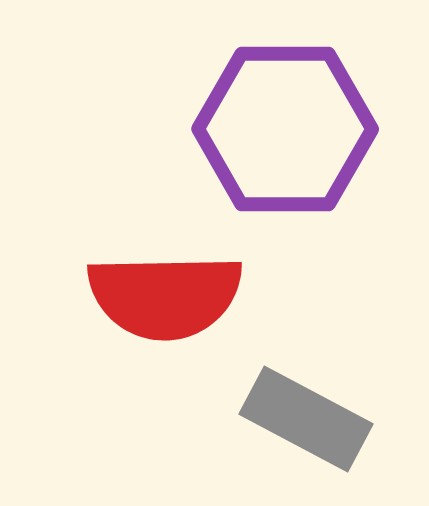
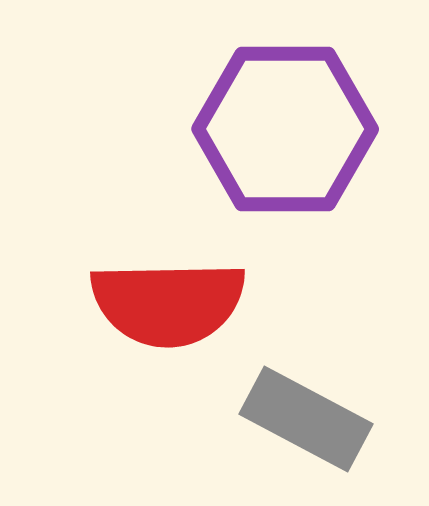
red semicircle: moved 3 px right, 7 px down
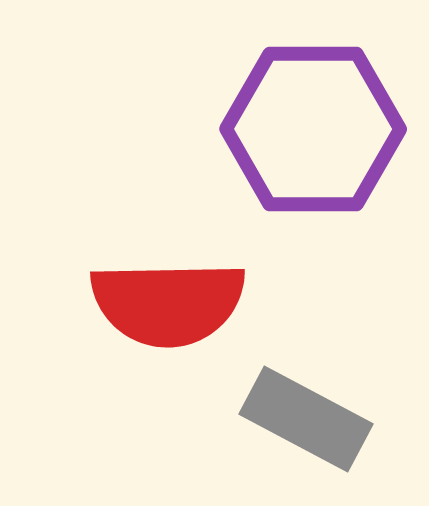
purple hexagon: moved 28 px right
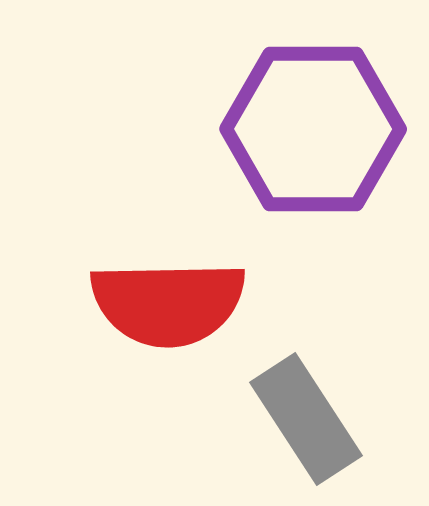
gray rectangle: rotated 29 degrees clockwise
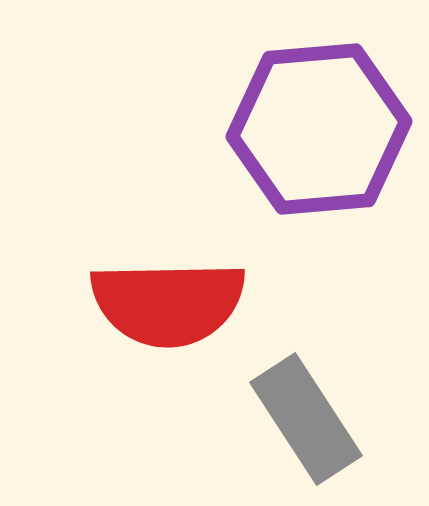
purple hexagon: moved 6 px right; rotated 5 degrees counterclockwise
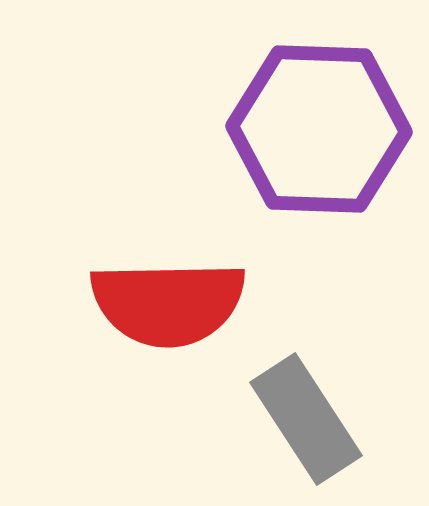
purple hexagon: rotated 7 degrees clockwise
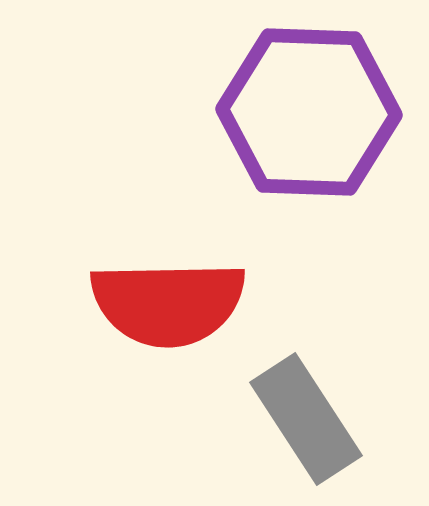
purple hexagon: moved 10 px left, 17 px up
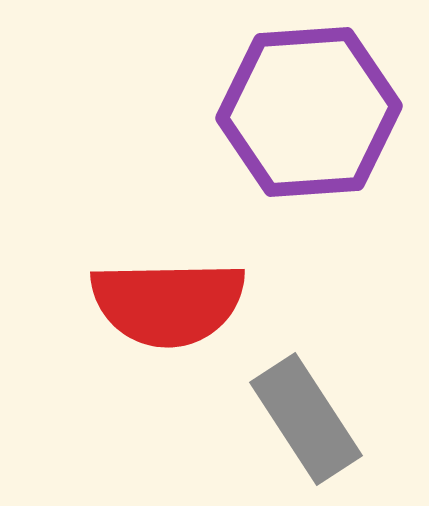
purple hexagon: rotated 6 degrees counterclockwise
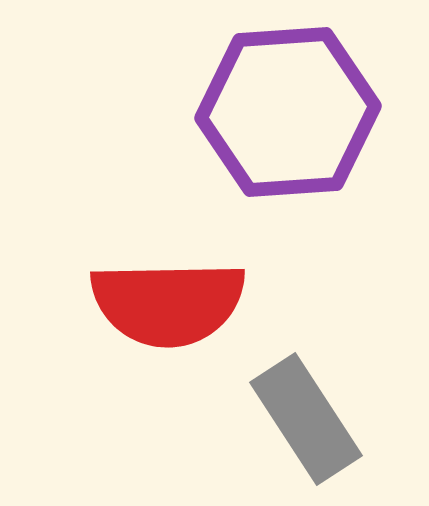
purple hexagon: moved 21 px left
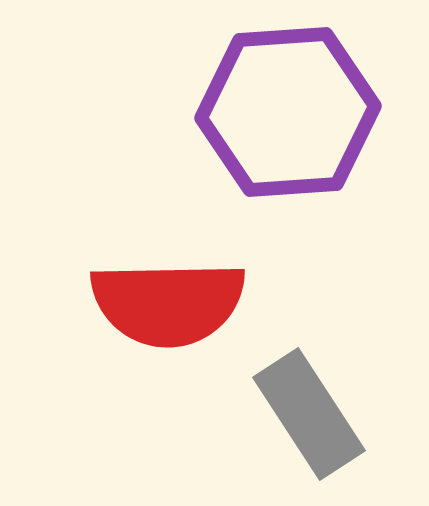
gray rectangle: moved 3 px right, 5 px up
